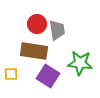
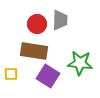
gray trapezoid: moved 3 px right, 10 px up; rotated 10 degrees clockwise
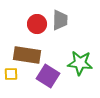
brown rectangle: moved 7 px left, 4 px down
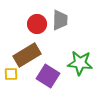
brown rectangle: rotated 40 degrees counterclockwise
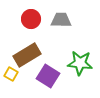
gray trapezoid: moved 1 px right; rotated 90 degrees counterclockwise
red circle: moved 6 px left, 5 px up
yellow square: rotated 32 degrees clockwise
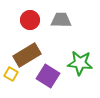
red circle: moved 1 px left, 1 px down
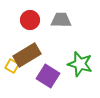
green star: moved 1 px down; rotated 10 degrees clockwise
yellow square: moved 1 px right, 8 px up
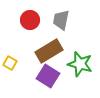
gray trapezoid: rotated 80 degrees counterclockwise
brown rectangle: moved 22 px right, 4 px up
yellow square: moved 2 px left, 3 px up
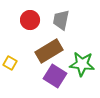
green star: moved 2 px right; rotated 10 degrees counterclockwise
purple square: moved 7 px right
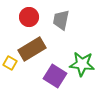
red circle: moved 1 px left, 3 px up
brown rectangle: moved 17 px left, 2 px up
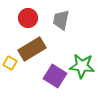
red circle: moved 1 px left, 1 px down
green star: moved 2 px down
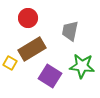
gray trapezoid: moved 9 px right, 11 px down
purple square: moved 5 px left
